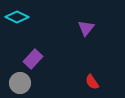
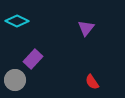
cyan diamond: moved 4 px down
gray circle: moved 5 px left, 3 px up
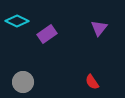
purple triangle: moved 13 px right
purple rectangle: moved 14 px right, 25 px up; rotated 12 degrees clockwise
gray circle: moved 8 px right, 2 px down
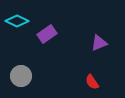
purple triangle: moved 15 px down; rotated 30 degrees clockwise
gray circle: moved 2 px left, 6 px up
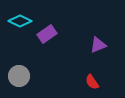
cyan diamond: moved 3 px right
purple triangle: moved 1 px left, 2 px down
gray circle: moved 2 px left
